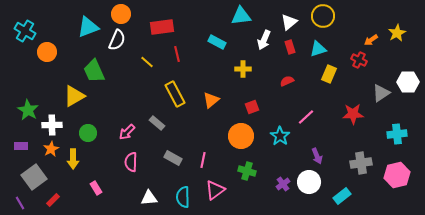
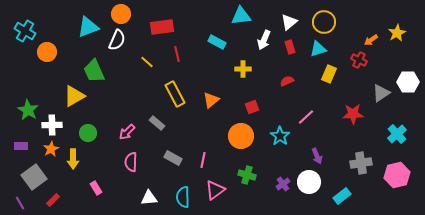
yellow circle at (323, 16): moved 1 px right, 6 px down
cyan cross at (397, 134): rotated 36 degrees counterclockwise
green cross at (247, 171): moved 4 px down
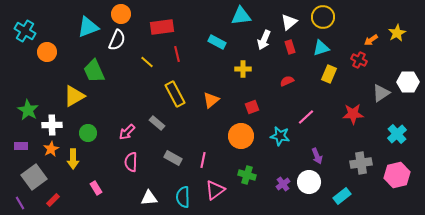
yellow circle at (324, 22): moved 1 px left, 5 px up
cyan triangle at (318, 49): moved 3 px right, 1 px up
cyan star at (280, 136): rotated 24 degrees counterclockwise
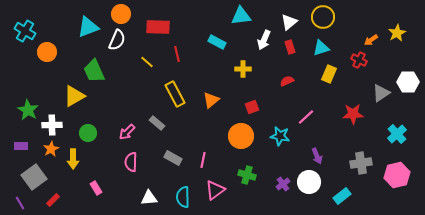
red rectangle at (162, 27): moved 4 px left; rotated 10 degrees clockwise
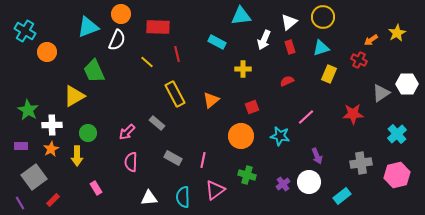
white hexagon at (408, 82): moved 1 px left, 2 px down
yellow arrow at (73, 159): moved 4 px right, 3 px up
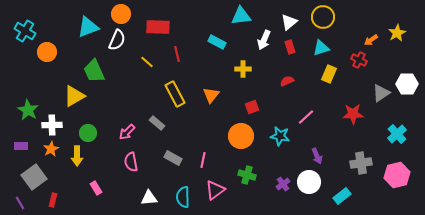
orange triangle at (211, 100): moved 5 px up; rotated 12 degrees counterclockwise
pink semicircle at (131, 162): rotated 12 degrees counterclockwise
red rectangle at (53, 200): rotated 32 degrees counterclockwise
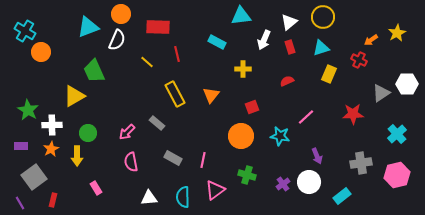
orange circle at (47, 52): moved 6 px left
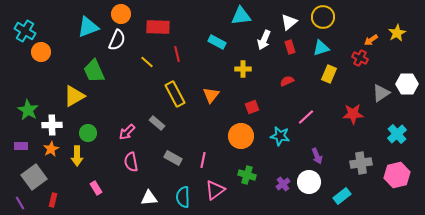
red cross at (359, 60): moved 1 px right, 2 px up
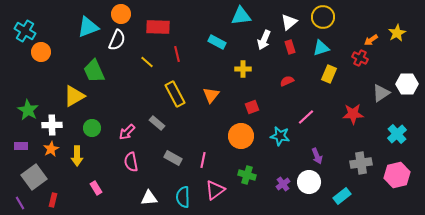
green circle at (88, 133): moved 4 px right, 5 px up
